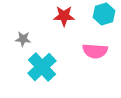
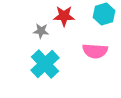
gray star: moved 18 px right, 8 px up
cyan cross: moved 3 px right, 3 px up
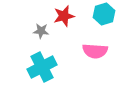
red star: rotated 15 degrees counterclockwise
cyan cross: moved 3 px left, 3 px down; rotated 16 degrees clockwise
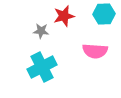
cyan hexagon: rotated 15 degrees clockwise
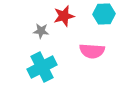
pink semicircle: moved 3 px left
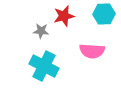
cyan cross: moved 2 px right, 1 px up; rotated 36 degrees counterclockwise
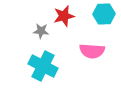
cyan cross: moved 1 px left
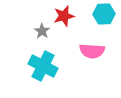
gray star: moved 1 px right; rotated 28 degrees clockwise
